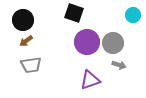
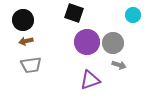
brown arrow: rotated 24 degrees clockwise
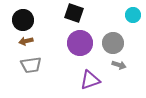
purple circle: moved 7 px left, 1 px down
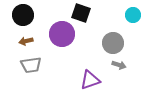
black square: moved 7 px right
black circle: moved 5 px up
purple circle: moved 18 px left, 9 px up
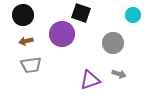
gray arrow: moved 9 px down
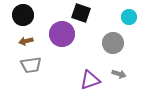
cyan circle: moved 4 px left, 2 px down
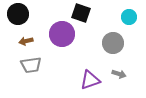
black circle: moved 5 px left, 1 px up
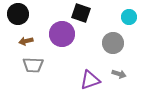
gray trapezoid: moved 2 px right; rotated 10 degrees clockwise
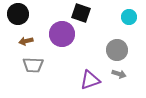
gray circle: moved 4 px right, 7 px down
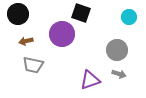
gray trapezoid: rotated 10 degrees clockwise
